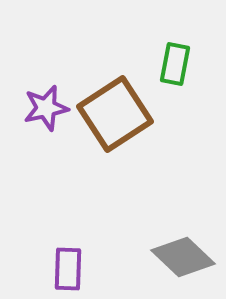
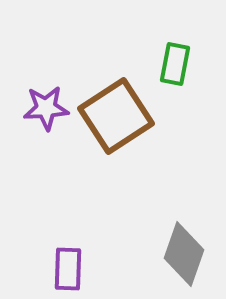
purple star: rotated 9 degrees clockwise
brown square: moved 1 px right, 2 px down
gray diamond: moved 1 px right, 3 px up; rotated 66 degrees clockwise
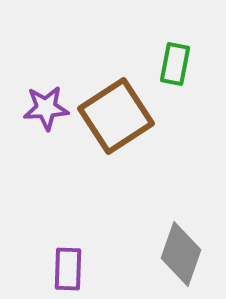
gray diamond: moved 3 px left
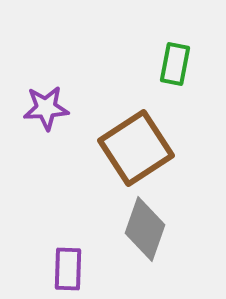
brown square: moved 20 px right, 32 px down
gray diamond: moved 36 px left, 25 px up
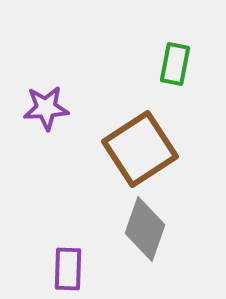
brown square: moved 4 px right, 1 px down
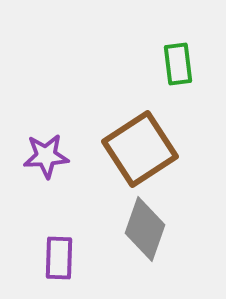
green rectangle: moved 3 px right; rotated 18 degrees counterclockwise
purple star: moved 48 px down
purple rectangle: moved 9 px left, 11 px up
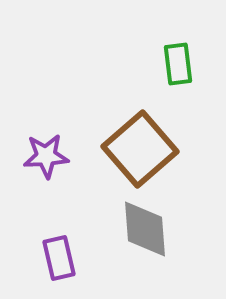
brown square: rotated 8 degrees counterclockwise
gray diamond: rotated 24 degrees counterclockwise
purple rectangle: rotated 15 degrees counterclockwise
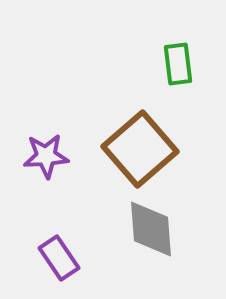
gray diamond: moved 6 px right
purple rectangle: rotated 21 degrees counterclockwise
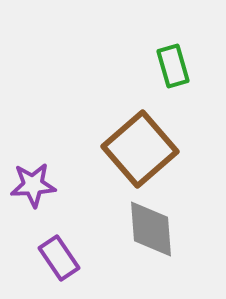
green rectangle: moved 5 px left, 2 px down; rotated 9 degrees counterclockwise
purple star: moved 13 px left, 29 px down
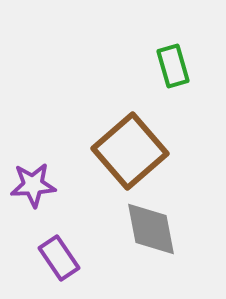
brown square: moved 10 px left, 2 px down
gray diamond: rotated 6 degrees counterclockwise
